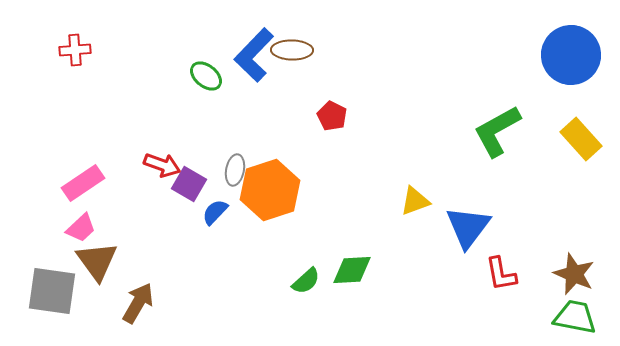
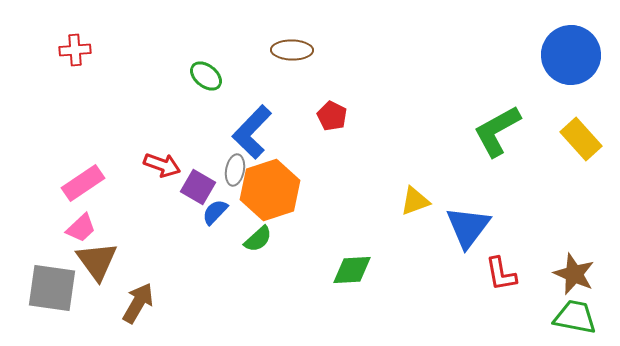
blue L-shape: moved 2 px left, 77 px down
purple square: moved 9 px right, 3 px down
green semicircle: moved 48 px left, 42 px up
gray square: moved 3 px up
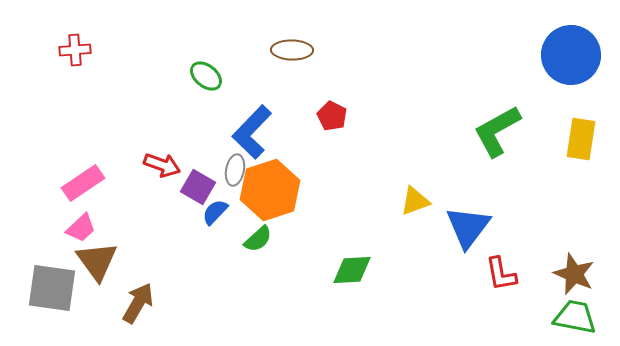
yellow rectangle: rotated 51 degrees clockwise
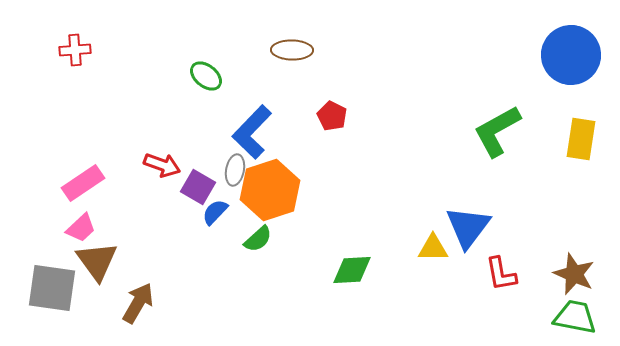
yellow triangle: moved 18 px right, 47 px down; rotated 20 degrees clockwise
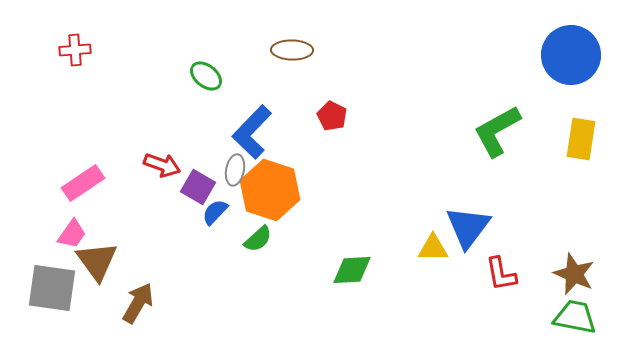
orange hexagon: rotated 24 degrees counterclockwise
pink trapezoid: moved 9 px left, 6 px down; rotated 12 degrees counterclockwise
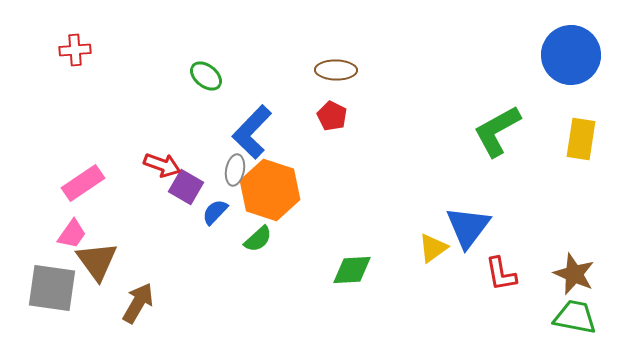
brown ellipse: moved 44 px right, 20 px down
purple square: moved 12 px left
yellow triangle: rotated 36 degrees counterclockwise
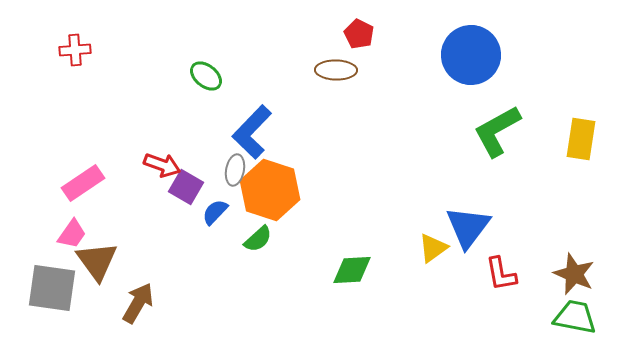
blue circle: moved 100 px left
red pentagon: moved 27 px right, 82 px up
